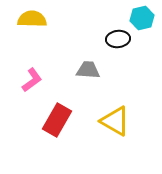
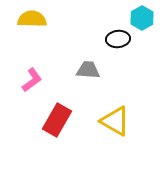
cyan hexagon: rotated 15 degrees counterclockwise
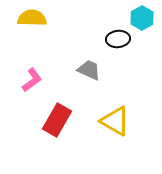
yellow semicircle: moved 1 px up
gray trapezoid: moved 1 px right; rotated 20 degrees clockwise
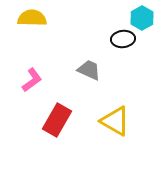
black ellipse: moved 5 px right
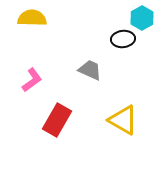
gray trapezoid: moved 1 px right
yellow triangle: moved 8 px right, 1 px up
